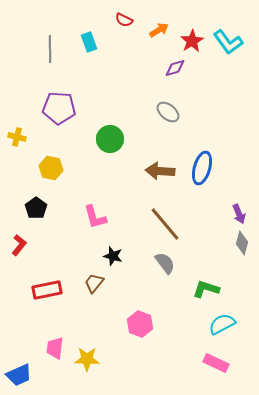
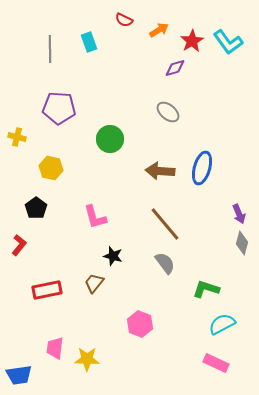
blue trapezoid: rotated 16 degrees clockwise
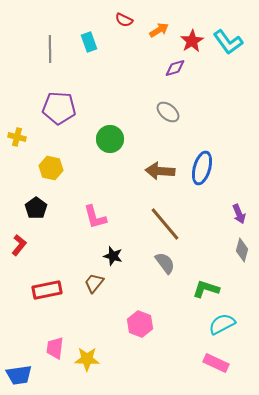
gray diamond: moved 7 px down
